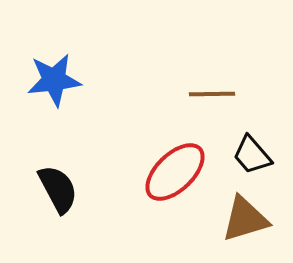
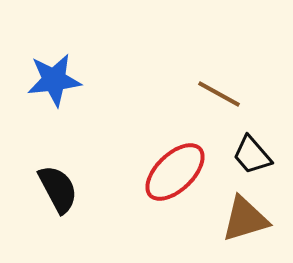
brown line: moved 7 px right; rotated 30 degrees clockwise
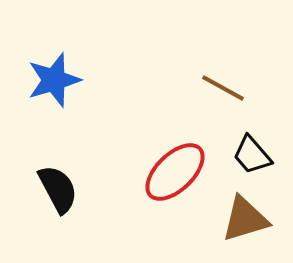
blue star: rotated 10 degrees counterclockwise
brown line: moved 4 px right, 6 px up
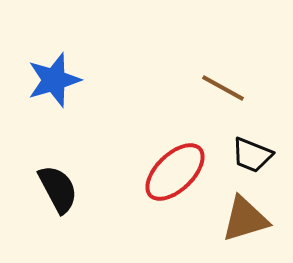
black trapezoid: rotated 27 degrees counterclockwise
